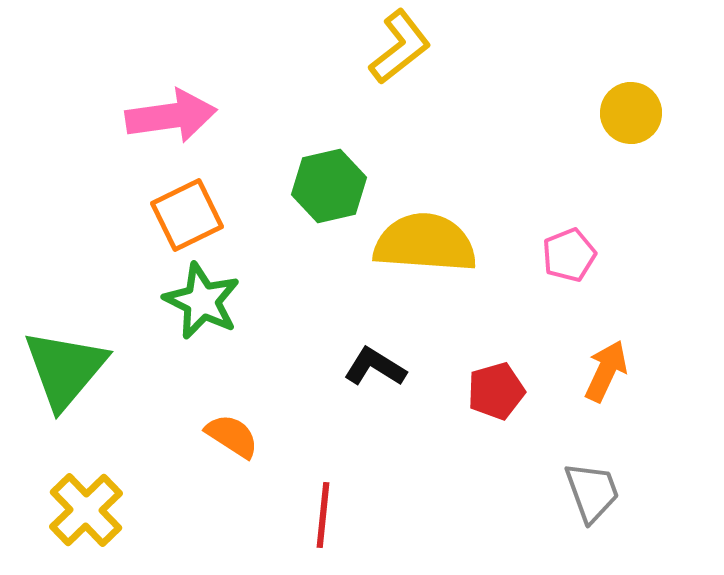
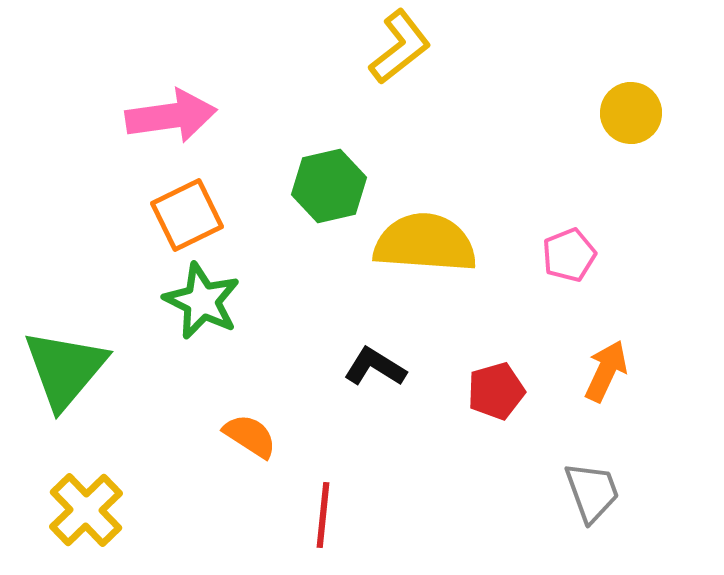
orange semicircle: moved 18 px right
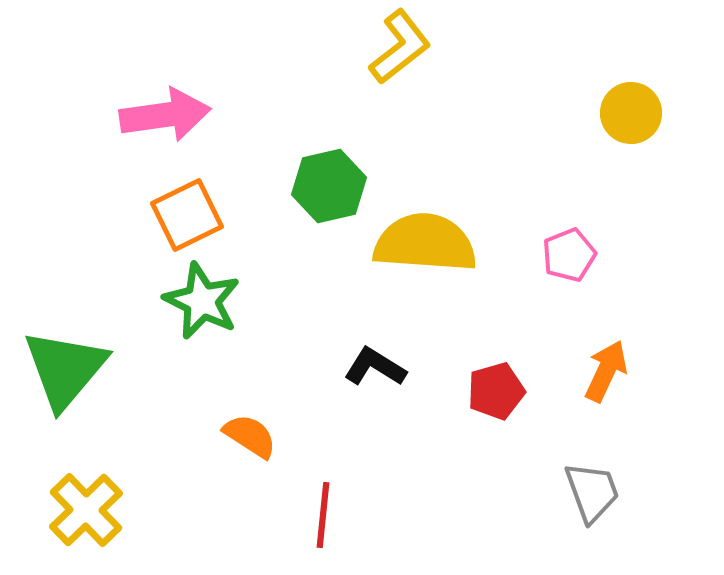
pink arrow: moved 6 px left, 1 px up
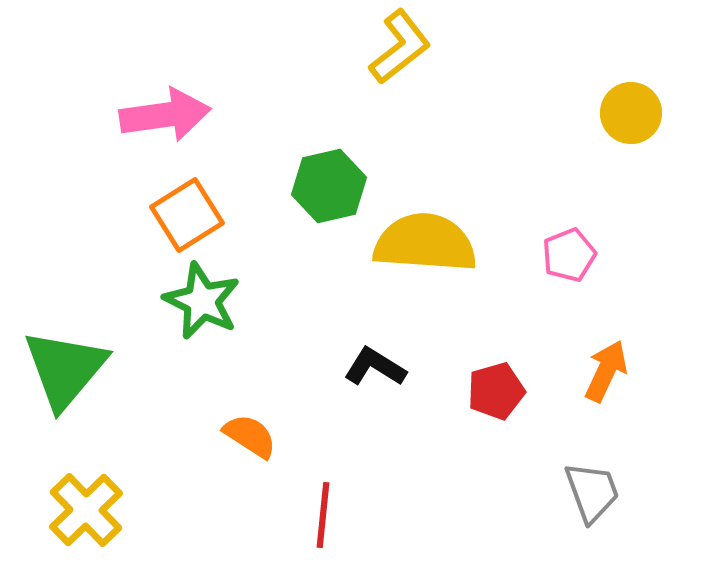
orange square: rotated 6 degrees counterclockwise
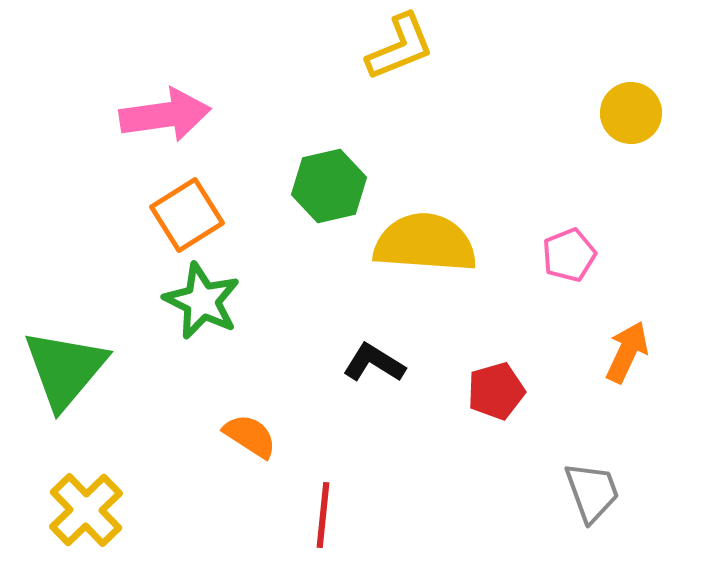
yellow L-shape: rotated 16 degrees clockwise
black L-shape: moved 1 px left, 4 px up
orange arrow: moved 21 px right, 19 px up
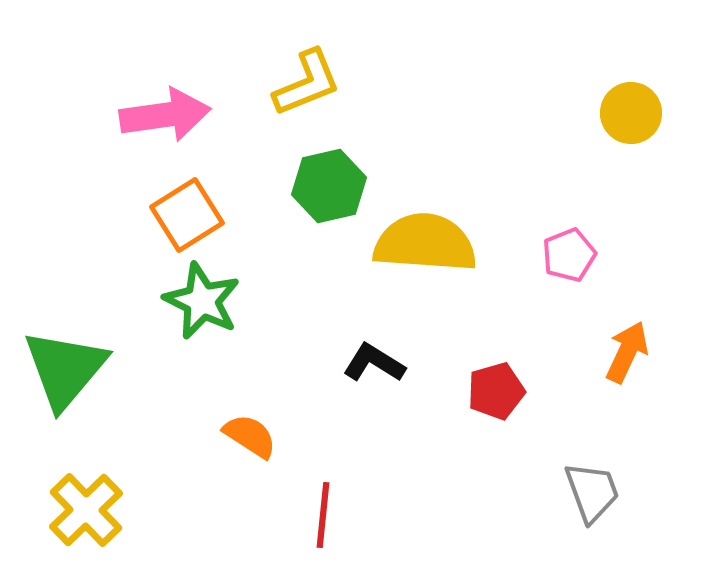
yellow L-shape: moved 93 px left, 36 px down
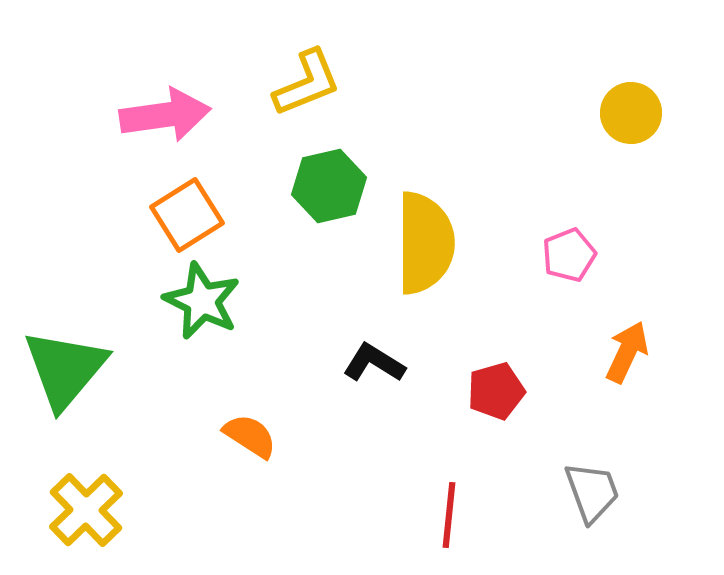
yellow semicircle: rotated 86 degrees clockwise
red line: moved 126 px right
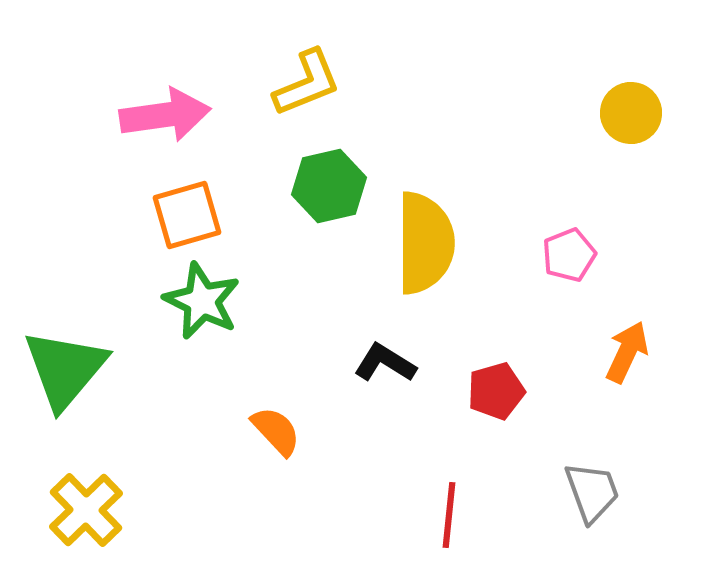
orange square: rotated 16 degrees clockwise
black L-shape: moved 11 px right
orange semicircle: moved 26 px right, 5 px up; rotated 14 degrees clockwise
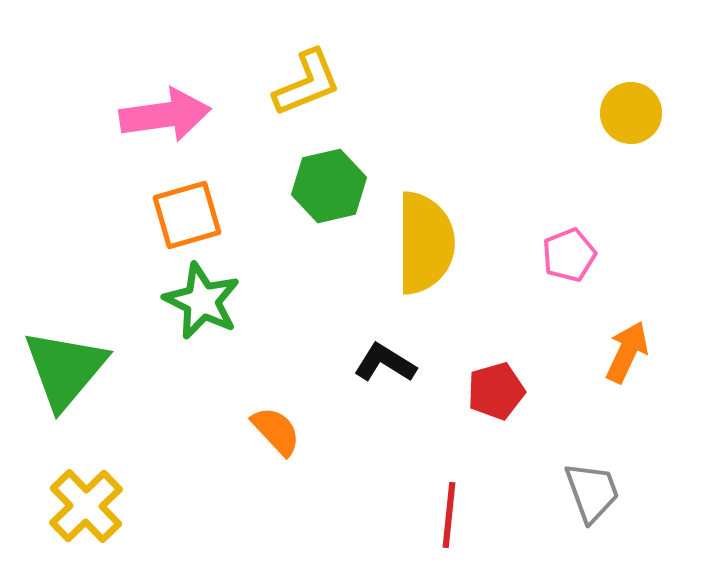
yellow cross: moved 4 px up
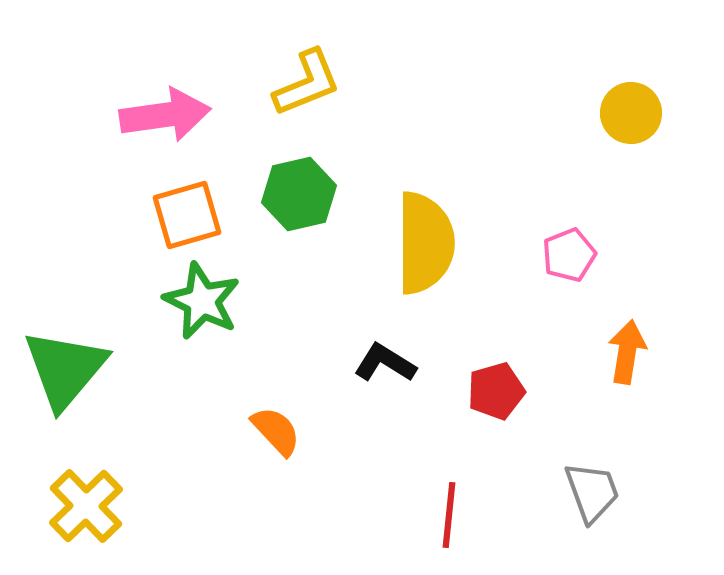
green hexagon: moved 30 px left, 8 px down
orange arrow: rotated 16 degrees counterclockwise
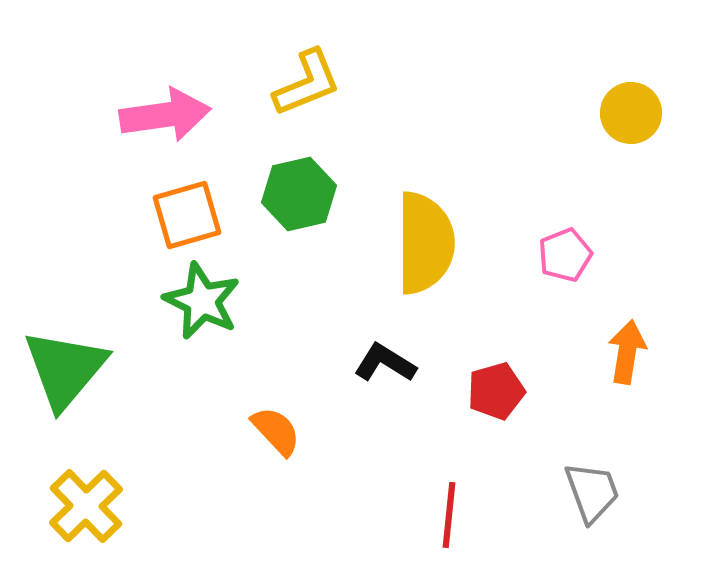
pink pentagon: moved 4 px left
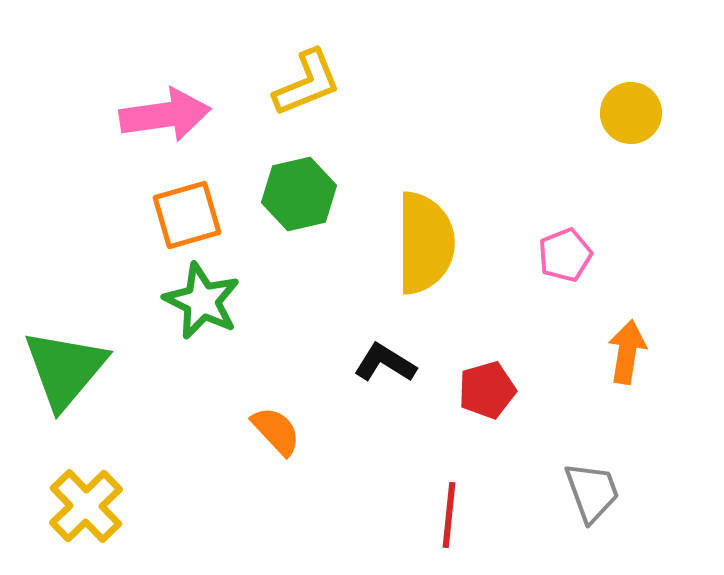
red pentagon: moved 9 px left, 1 px up
